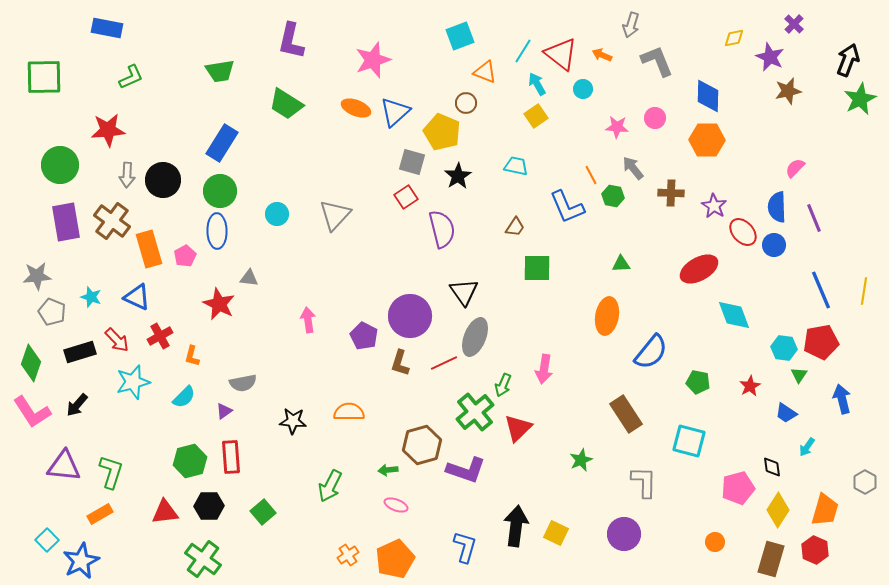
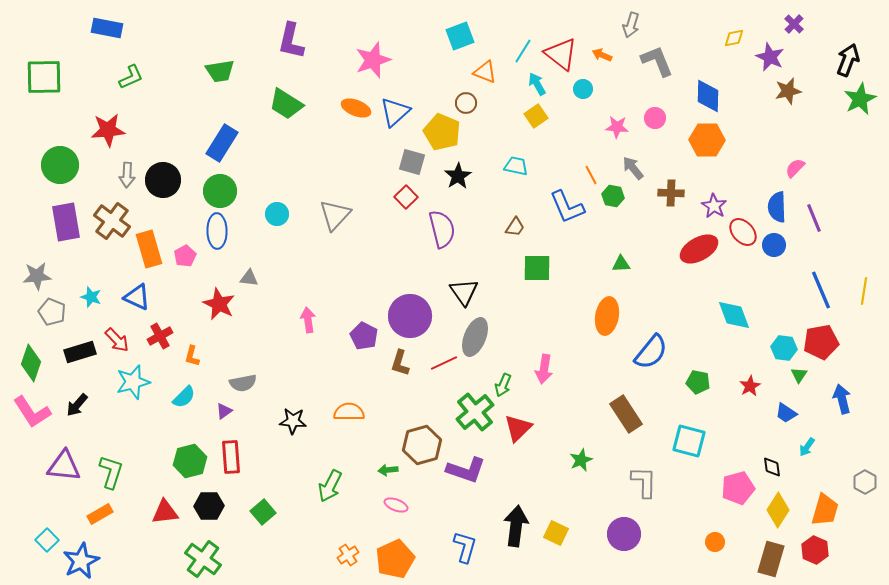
red square at (406, 197): rotated 10 degrees counterclockwise
red ellipse at (699, 269): moved 20 px up
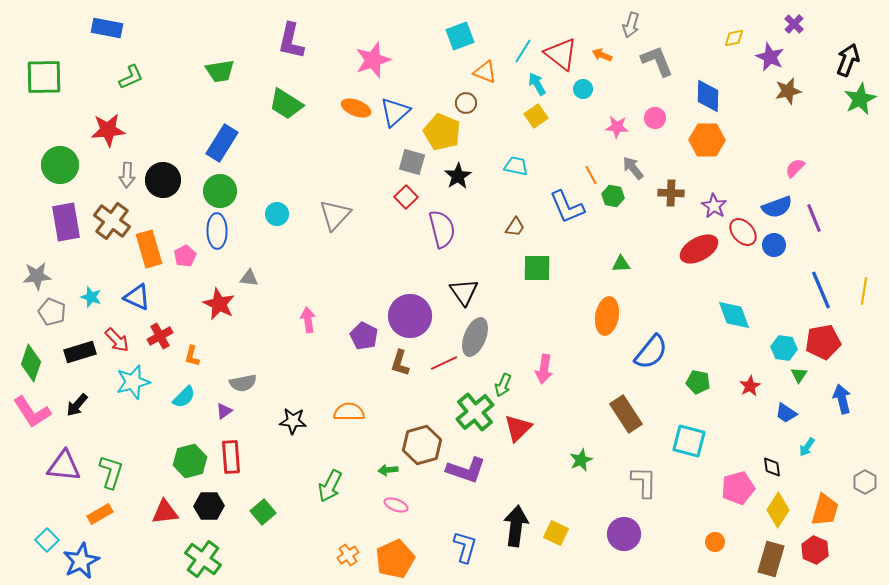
blue semicircle at (777, 207): rotated 108 degrees counterclockwise
red pentagon at (821, 342): moved 2 px right
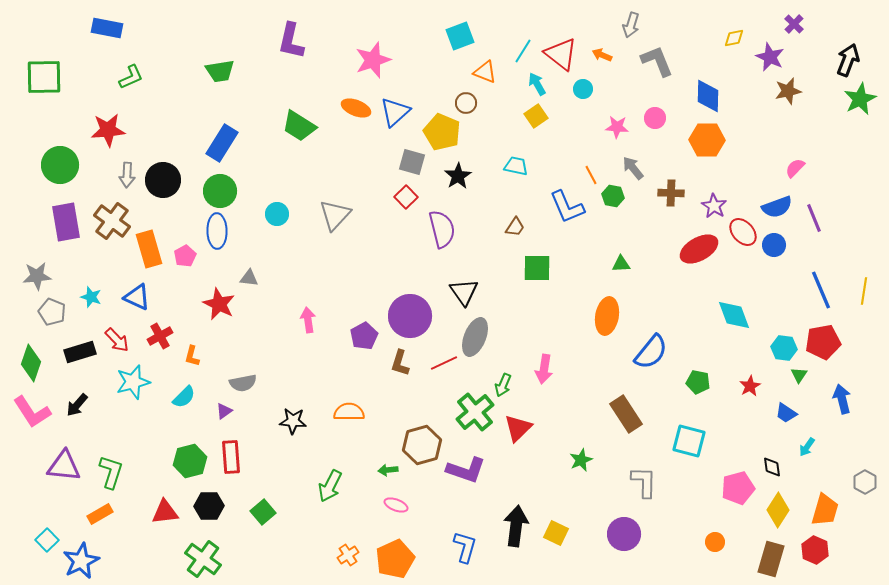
green trapezoid at (286, 104): moved 13 px right, 22 px down
purple pentagon at (364, 336): rotated 16 degrees clockwise
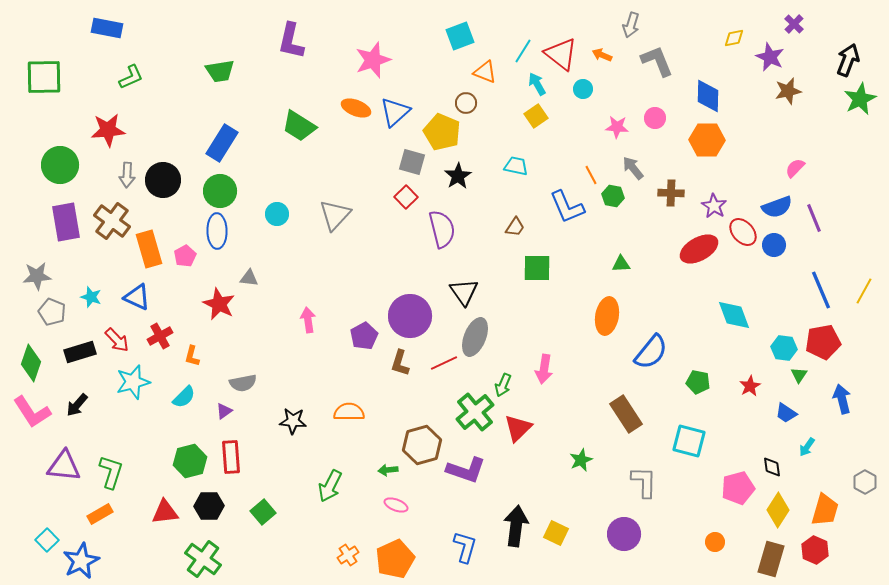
yellow line at (864, 291): rotated 20 degrees clockwise
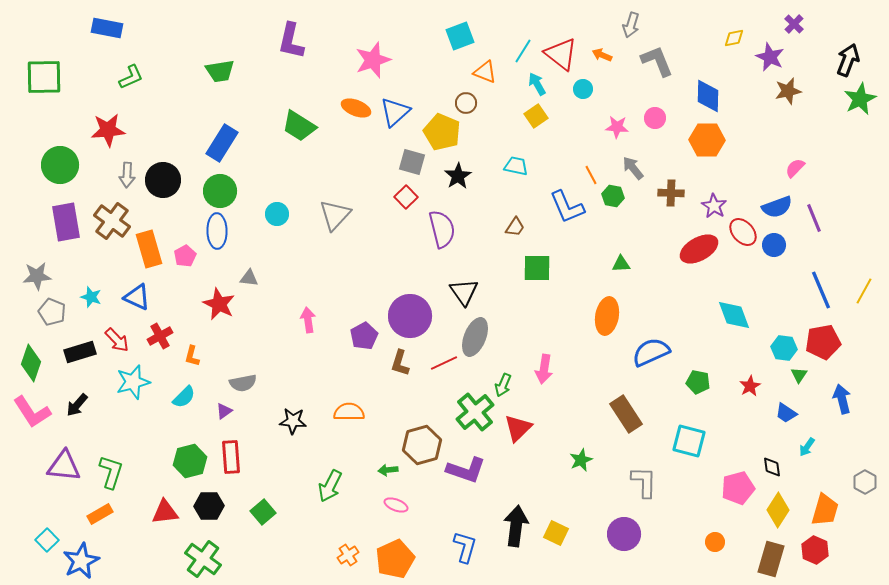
blue semicircle at (651, 352): rotated 153 degrees counterclockwise
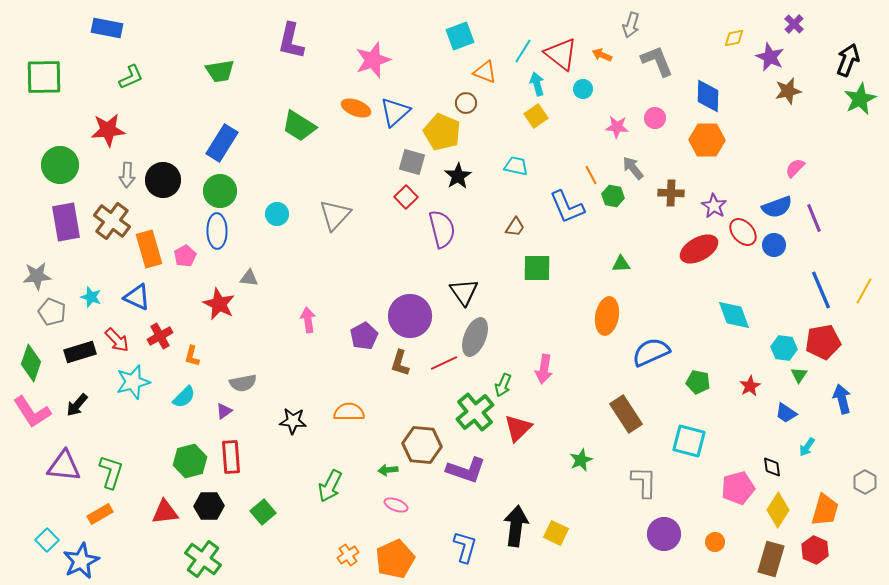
cyan arrow at (537, 84): rotated 15 degrees clockwise
brown hexagon at (422, 445): rotated 21 degrees clockwise
purple circle at (624, 534): moved 40 px right
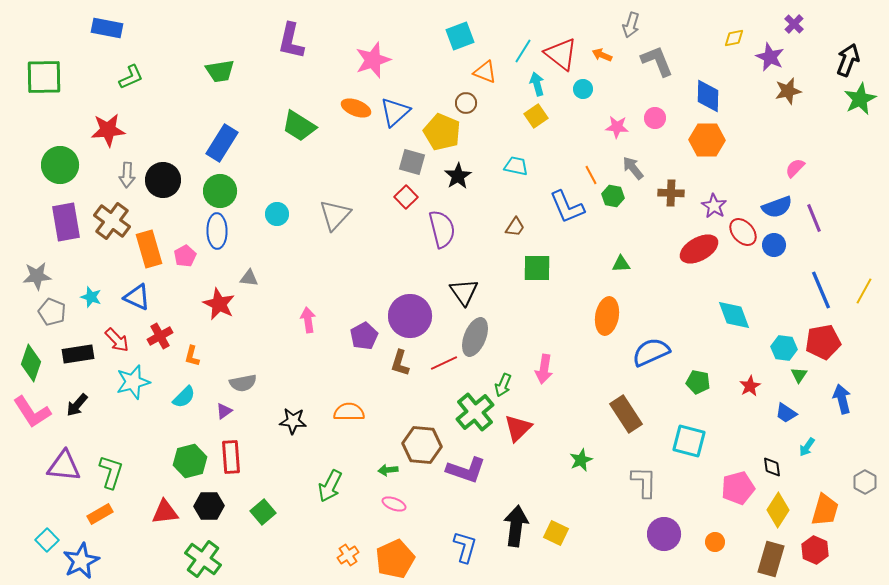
black rectangle at (80, 352): moved 2 px left, 2 px down; rotated 8 degrees clockwise
pink ellipse at (396, 505): moved 2 px left, 1 px up
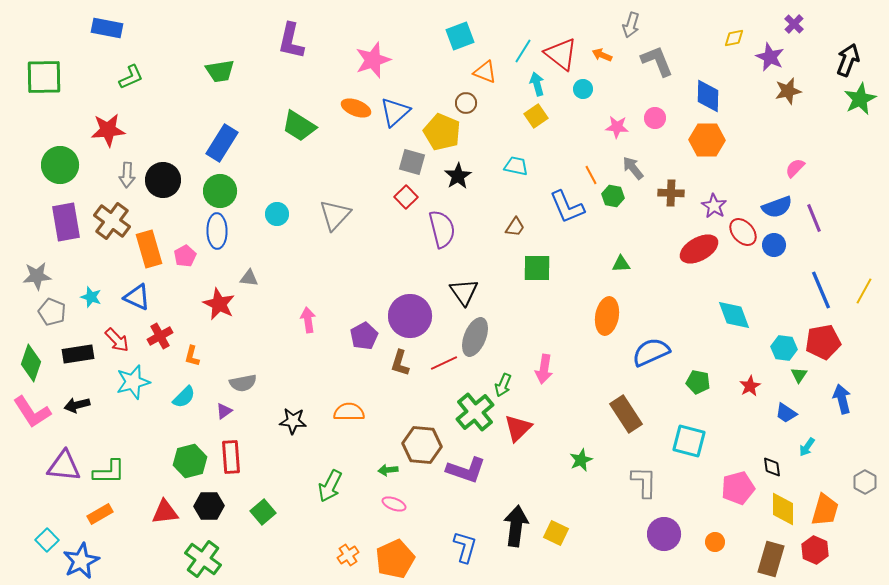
black arrow at (77, 405): rotated 35 degrees clockwise
green L-shape at (111, 472): moved 2 px left; rotated 72 degrees clockwise
yellow diamond at (778, 510): moved 5 px right, 1 px up; rotated 32 degrees counterclockwise
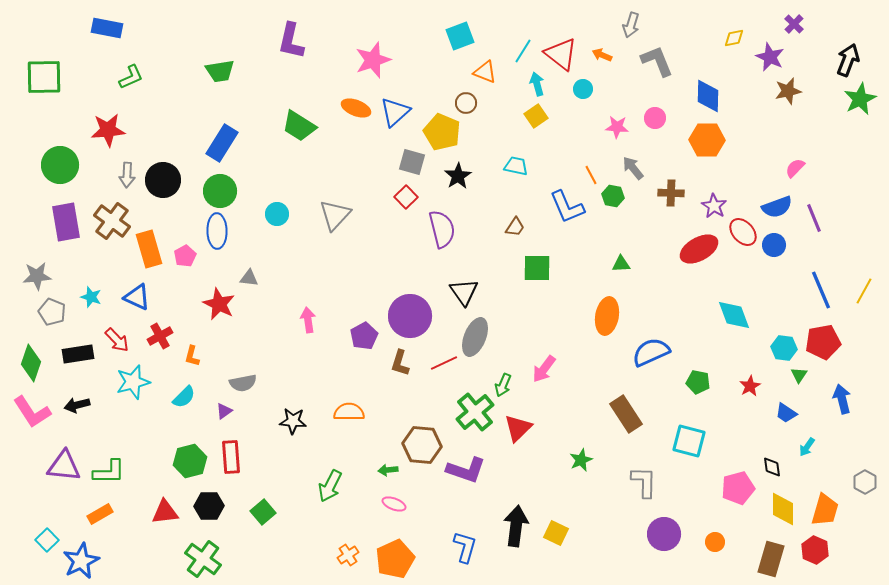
pink arrow at (544, 369): rotated 28 degrees clockwise
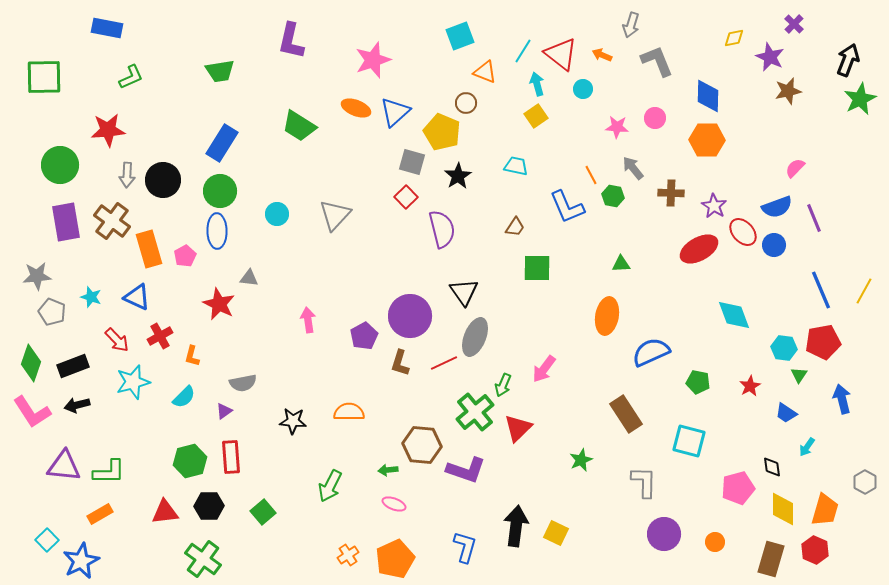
black rectangle at (78, 354): moved 5 px left, 12 px down; rotated 12 degrees counterclockwise
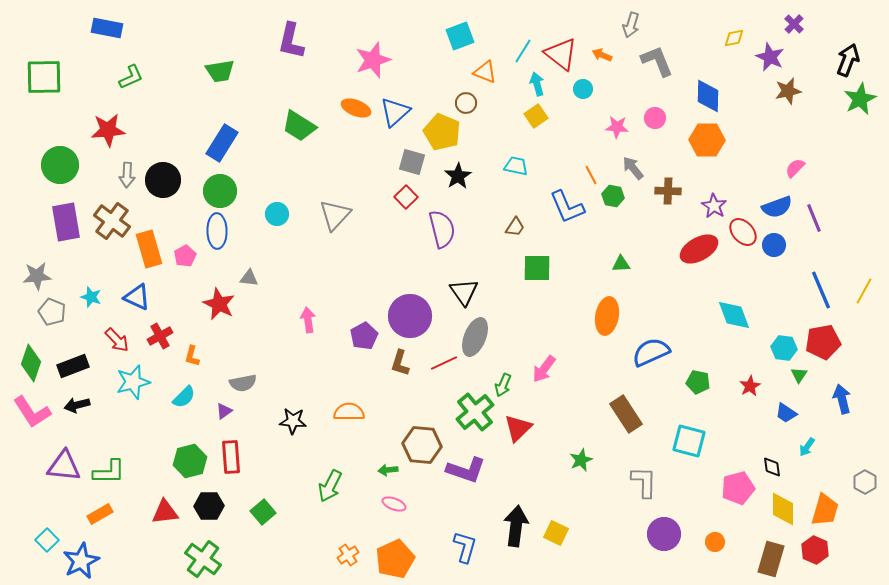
brown cross at (671, 193): moved 3 px left, 2 px up
